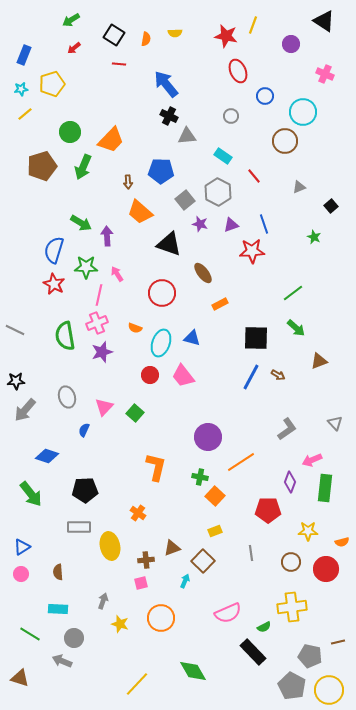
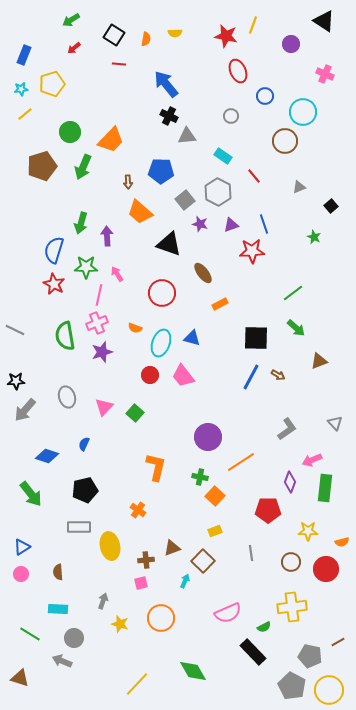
green arrow at (81, 223): rotated 75 degrees clockwise
blue semicircle at (84, 430): moved 14 px down
black pentagon at (85, 490): rotated 10 degrees counterclockwise
orange cross at (138, 513): moved 3 px up
brown line at (338, 642): rotated 16 degrees counterclockwise
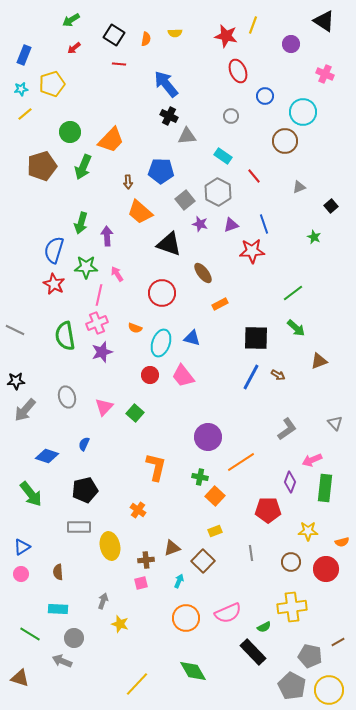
cyan arrow at (185, 581): moved 6 px left
orange circle at (161, 618): moved 25 px right
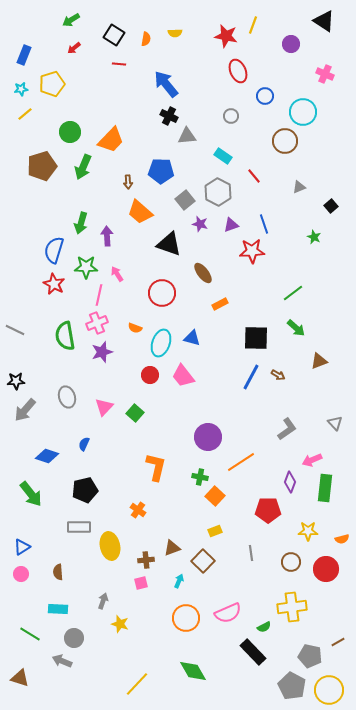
orange semicircle at (342, 542): moved 3 px up
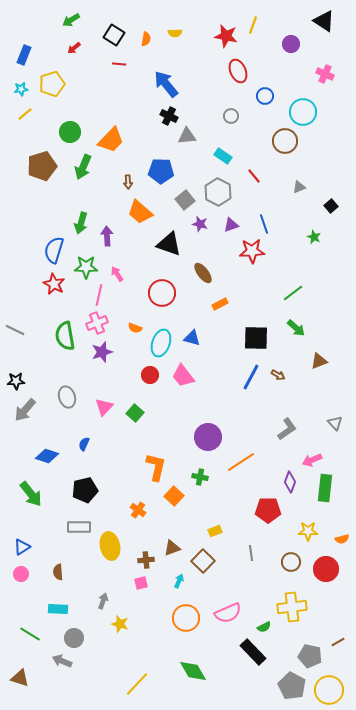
orange square at (215, 496): moved 41 px left
